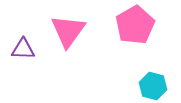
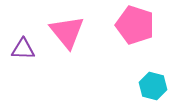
pink pentagon: rotated 24 degrees counterclockwise
pink triangle: moved 1 px left, 1 px down; rotated 15 degrees counterclockwise
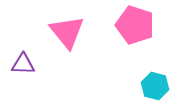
purple triangle: moved 15 px down
cyan hexagon: moved 2 px right
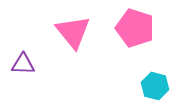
pink pentagon: moved 3 px down
pink triangle: moved 6 px right
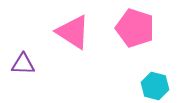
pink triangle: rotated 18 degrees counterclockwise
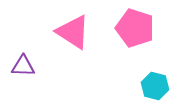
purple triangle: moved 2 px down
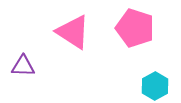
cyan hexagon: rotated 16 degrees clockwise
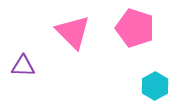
pink triangle: rotated 12 degrees clockwise
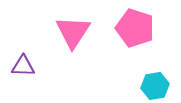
pink triangle: rotated 18 degrees clockwise
cyan hexagon: rotated 20 degrees clockwise
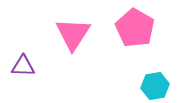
pink pentagon: rotated 12 degrees clockwise
pink triangle: moved 2 px down
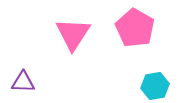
purple triangle: moved 16 px down
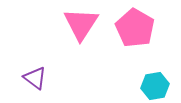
pink triangle: moved 8 px right, 10 px up
purple triangle: moved 12 px right, 4 px up; rotated 35 degrees clockwise
